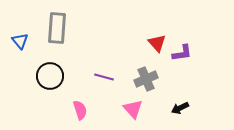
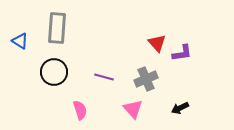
blue triangle: rotated 18 degrees counterclockwise
black circle: moved 4 px right, 4 px up
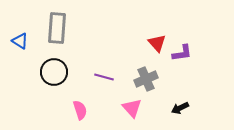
pink triangle: moved 1 px left, 1 px up
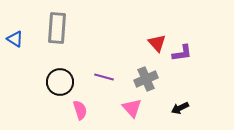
blue triangle: moved 5 px left, 2 px up
black circle: moved 6 px right, 10 px down
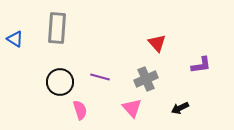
purple L-shape: moved 19 px right, 12 px down
purple line: moved 4 px left
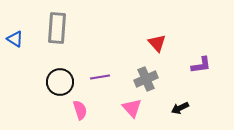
purple line: rotated 24 degrees counterclockwise
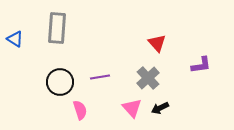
gray cross: moved 2 px right, 1 px up; rotated 20 degrees counterclockwise
black arrow: moved 20 px left
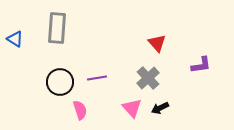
purple line: moved 3 px left, 1 px down
